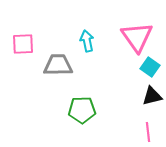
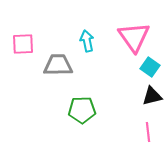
pink triangle: moved 3 px left
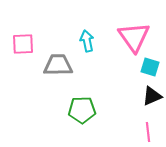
cyan square: rotated 18 degrees counterclockwise
black triangle: rotated 10 degrees counterclockwise
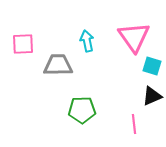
cyan square: moved 2 px right, 1 px up
pink line: moved 14 px left, 8 px up
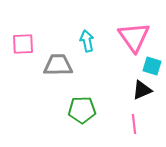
black triangle: moved 10 px left, 6 px up
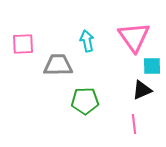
cyan square: rotated 18 degrees counterclockwise
green pentagon: moved 3 px right, 9 px up
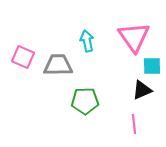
pink square: moved 13 px down; rotated 25 degrees clockwise
